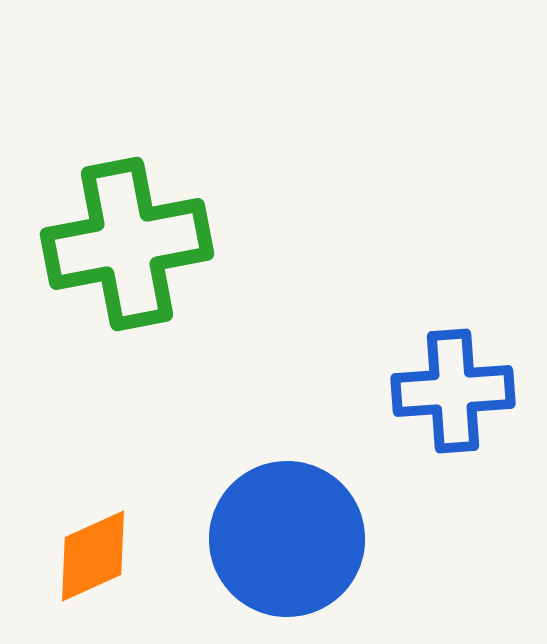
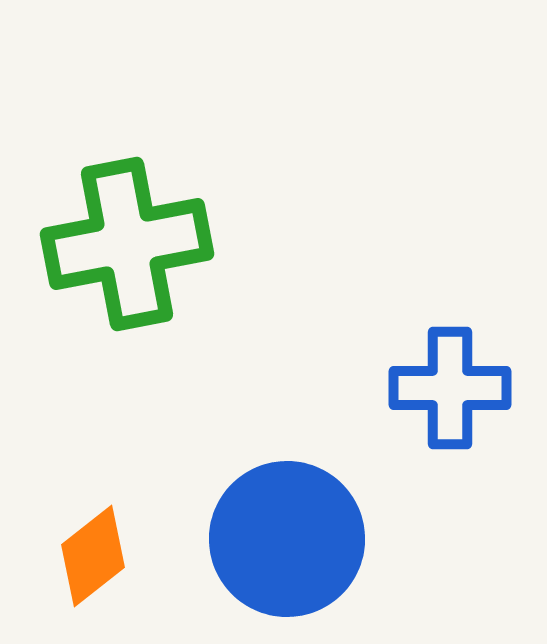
blue cross: moved 3 px left, 3 px up; rotated 4 degrees clockwise
orange diamond: rotated 14 degrees counterclockwise
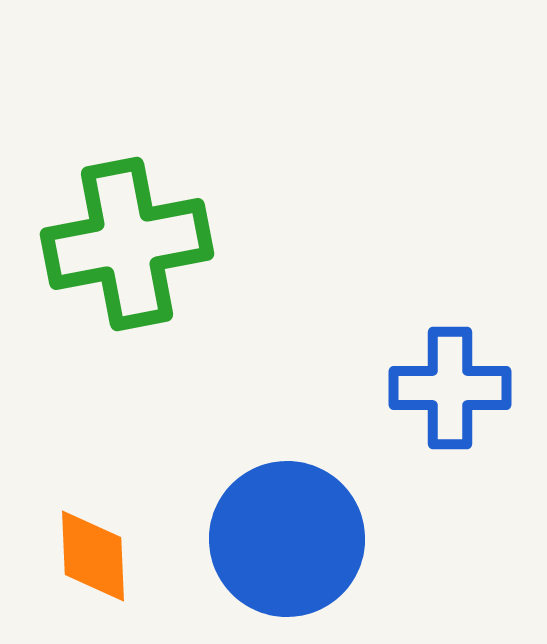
orange diamond: rotated 54 degrees counterclockwise
